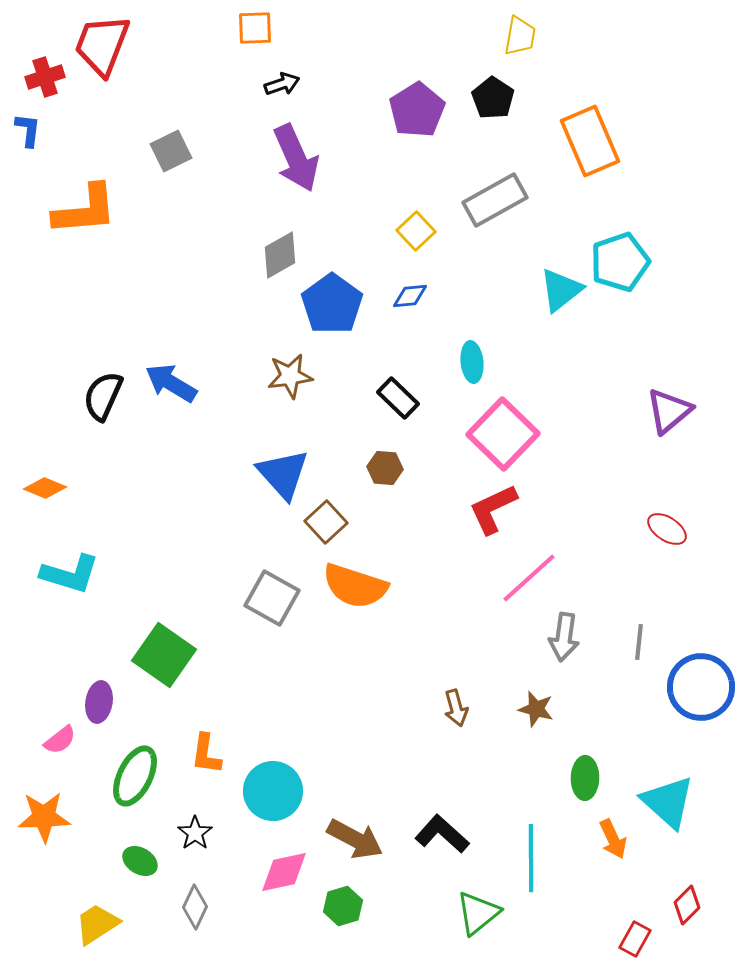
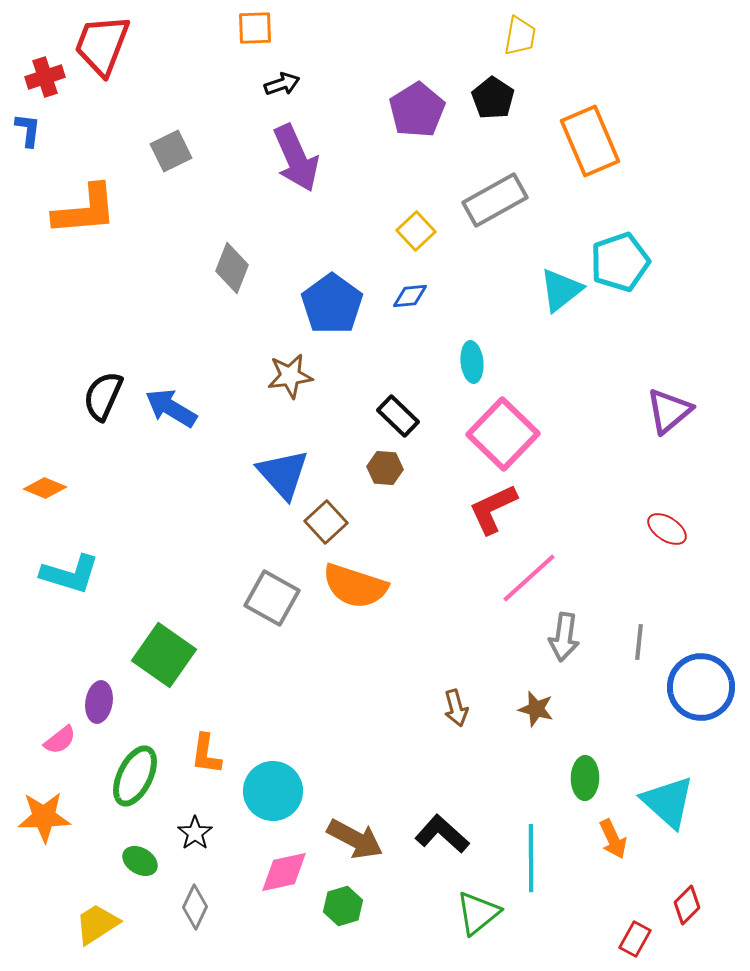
gray diamond at (280, 255): moved 48 px left, 13 px down; rotated 39 degrees counterclockwise
blue arrow at (171, 383): moved 25 px down
black rectangle at (398, 398): moved 18 px down
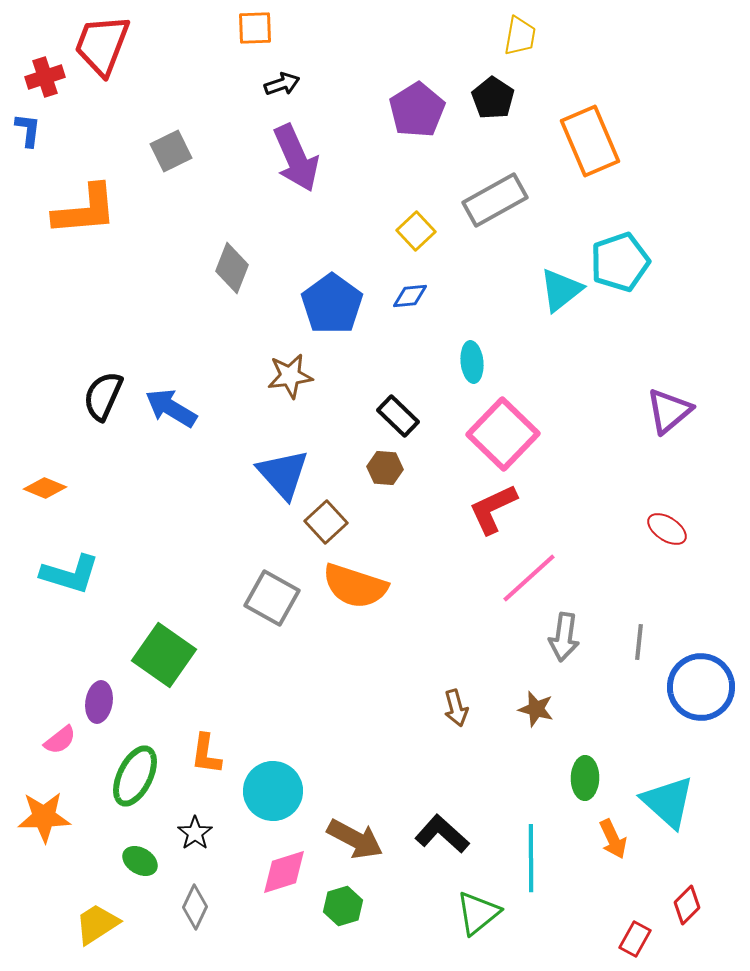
pink diamond at (284, 872): rotated 6 degrees counterclockwise
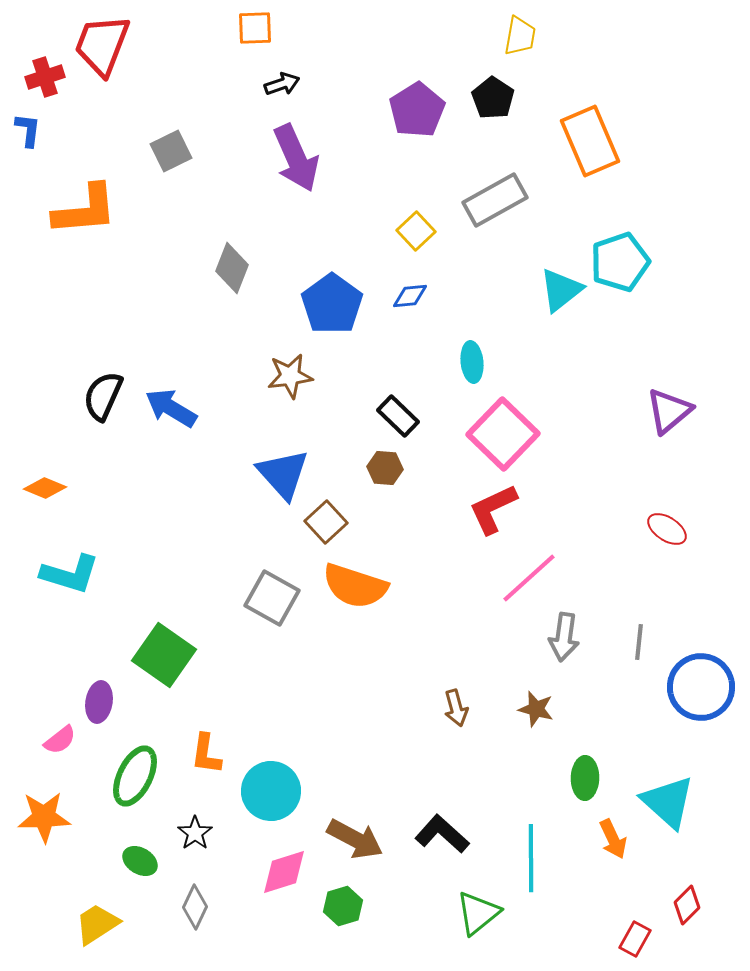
cyan circle at (273, 791): moved 2 px left
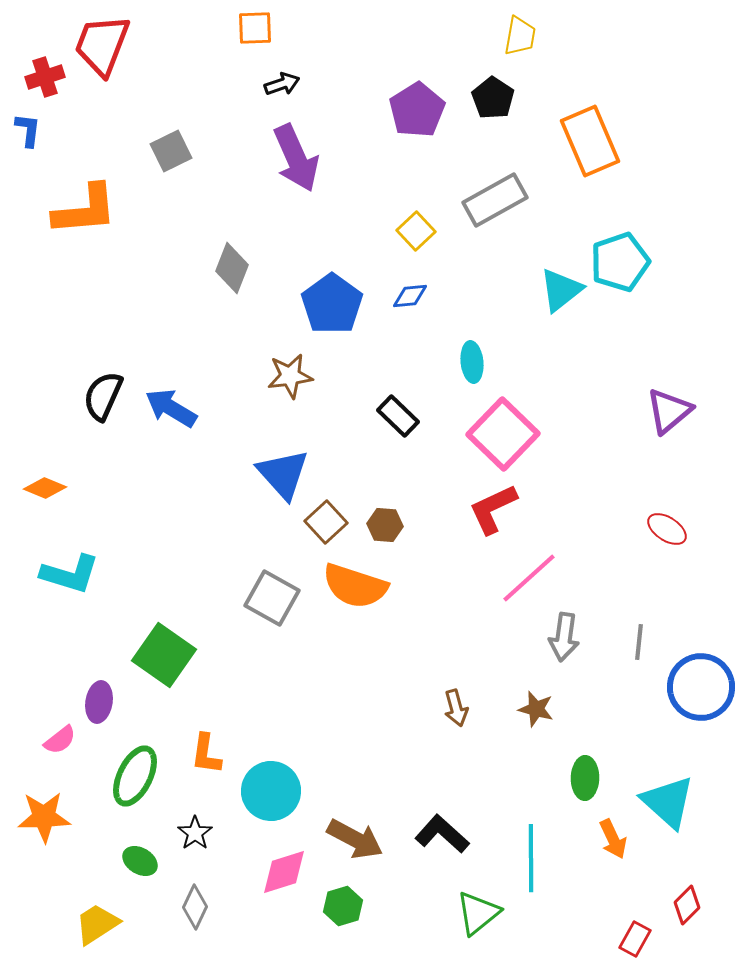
brown hexagon at (385, 468): moved 57 px down
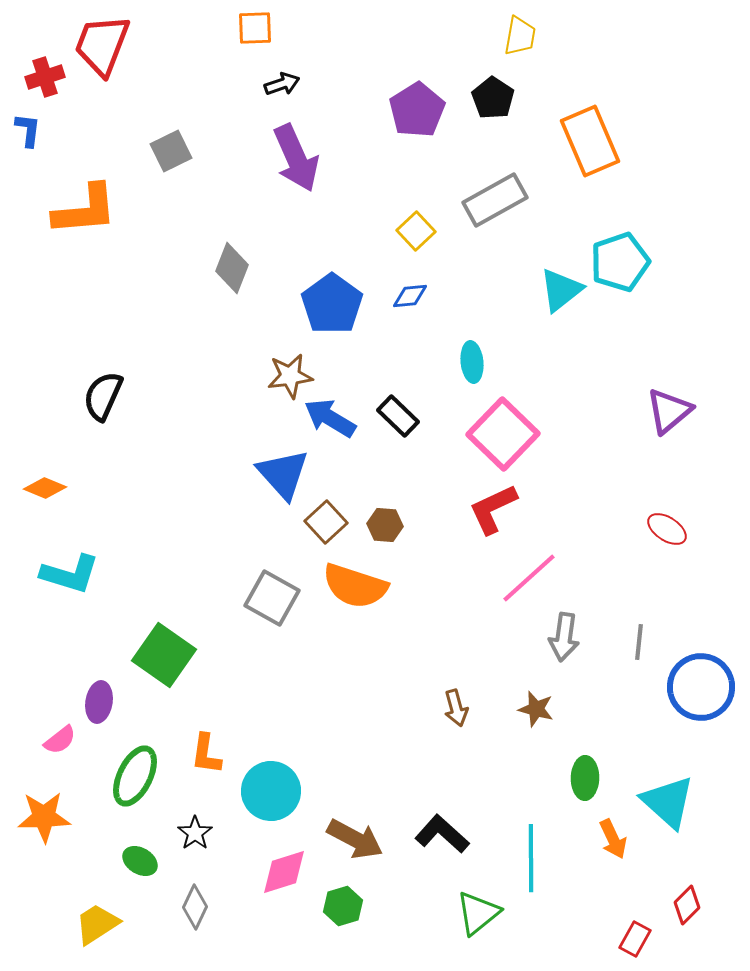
blue arrow at (171, 408): moved 159 px right, 10 px down
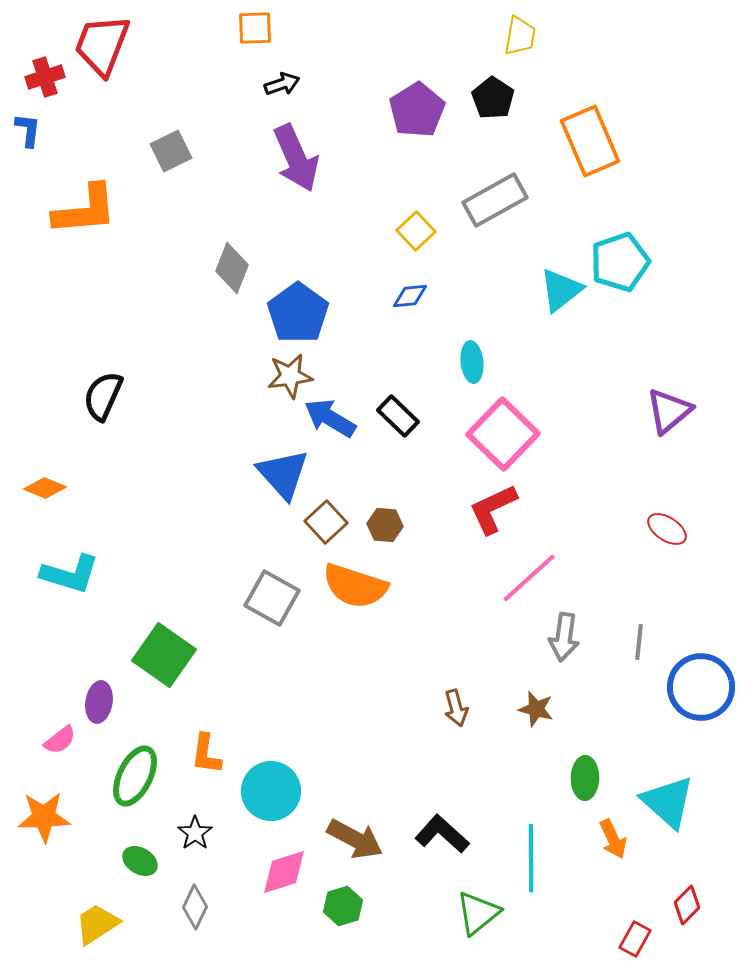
blue pentagon at (332, 304): moved 34 px left, 9 px down
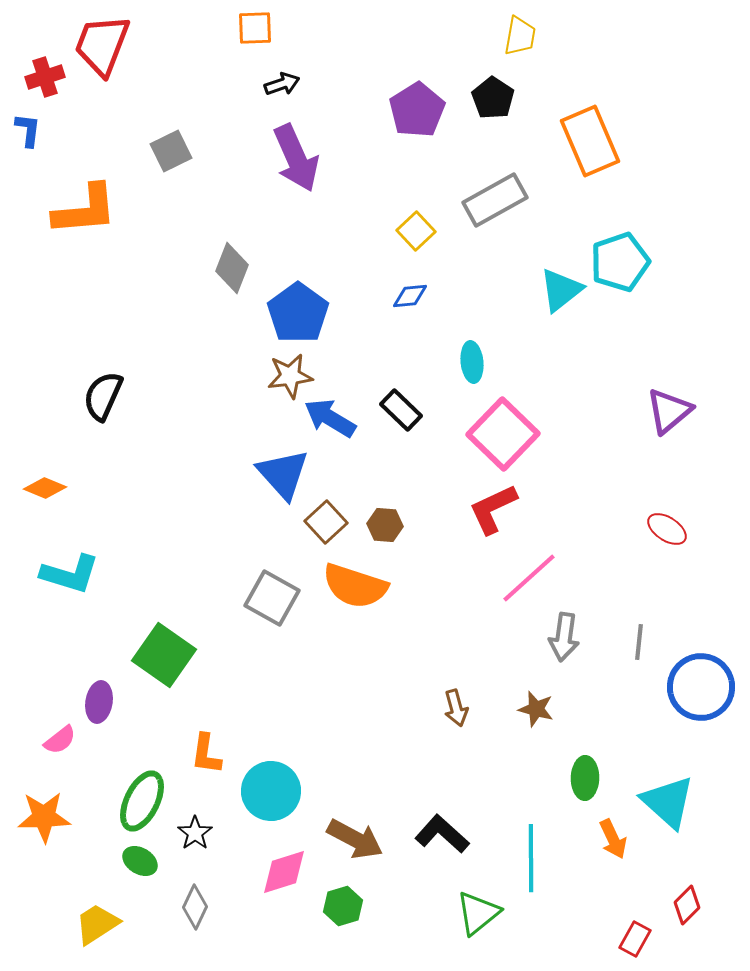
black rectangle at (398, 416): moved 3 px right, 6 px up
green ellipse at (135, 776): moved 7 px right, 25 px down
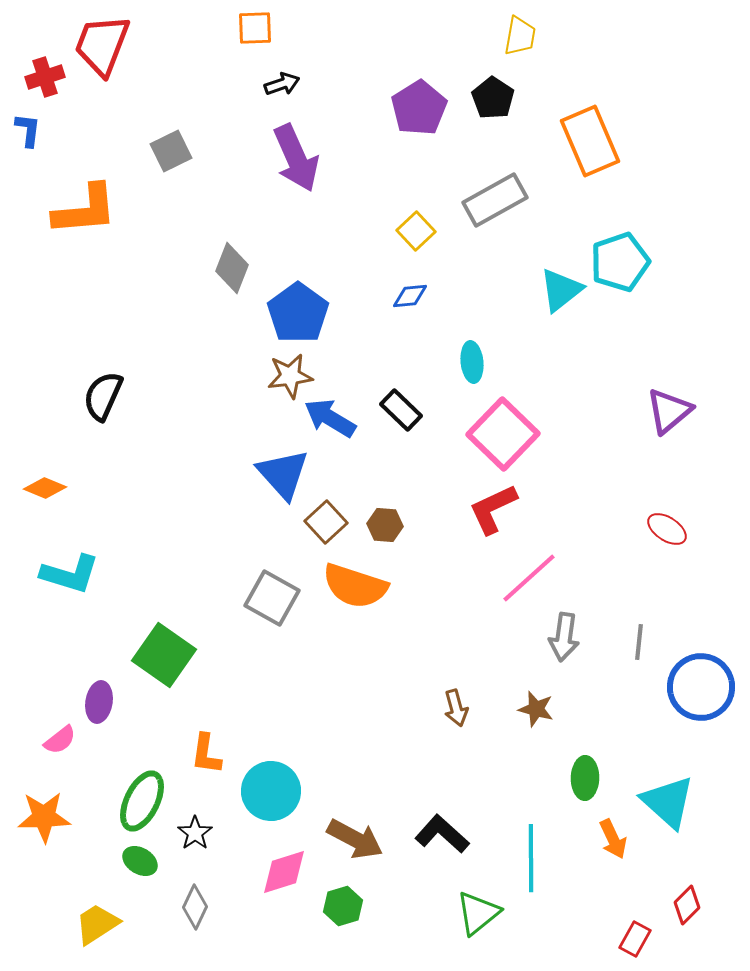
purple pentagon at (417, 110): moved 2 px right, 2 px up
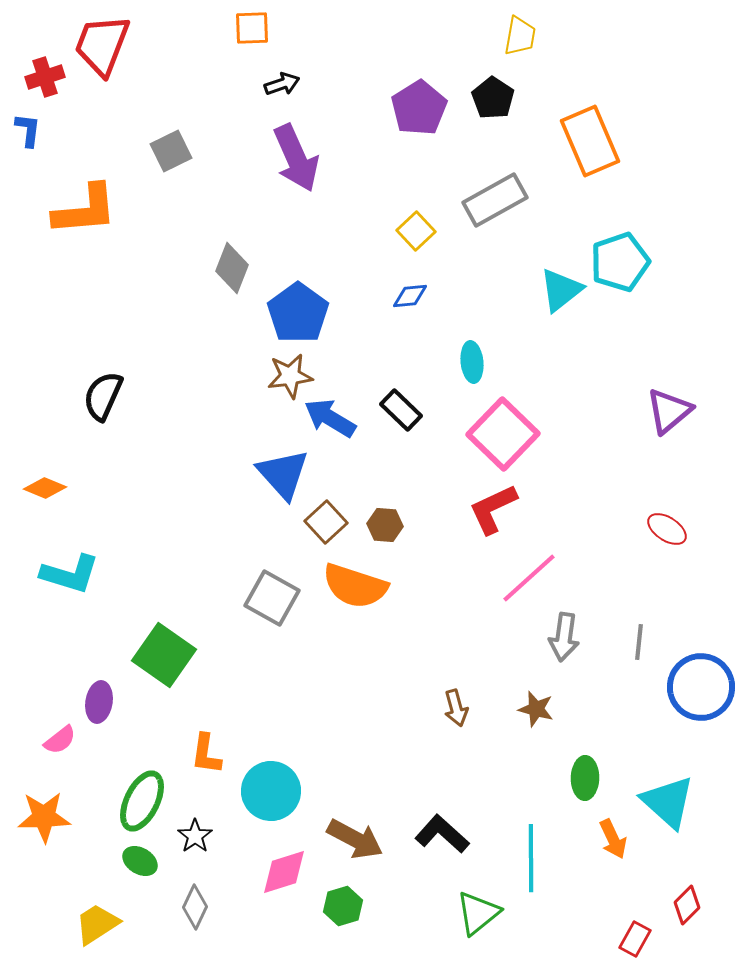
orange square at (255, 28): moved 3 px left
black star at (195, 833): moved 3 px down
